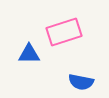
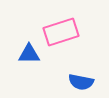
pink rectangle: moved 3 px left
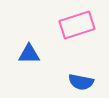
pink rectangle: moved 16 px right, 7 px up
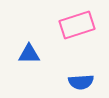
blue semicircle: rotated 15 degrees counterclockwise
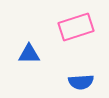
pink rectangle: moved 1 px left, 2 px down
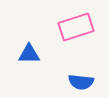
blue semicircle: rotated 10 degrees clockwise
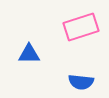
pink rectangle: moved 5 px right
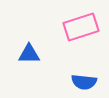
blue semicircle: moved 3 px right
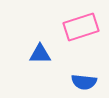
blue triangle: moved 11 px right
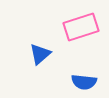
blue triangle: rotated 40 degrees counterclockwise
